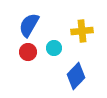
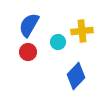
cyan circle: moved 4 px right, 6 px up
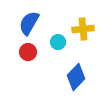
blue semicircle: moved 2 px up
yellow cross: moved 1 px right, 2 px up
blue diamond: moved 1 px down
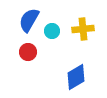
blue semicircle: moved 3 px up
cyan circle: moved 6 px left, 11 px up
blue diamond: rotated 16 degrees clockwise
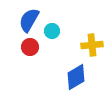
yellow cross: moved 9 px right, 16 px down
red circle: moved 2 px right, 5 px up
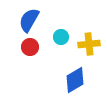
cyan circle: moved 9 px right, 6 px down
yellow cross: moved 3 px left, 1 px up
blue diamond: moved 1 px left, 3 px down
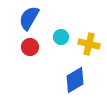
blue semicircle: moved 2 px up
yellow cross: rotated 20 degrees clockwise
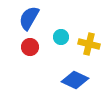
blue diamond: rotated 56 degrees clockwise
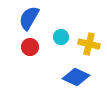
blue diamond: moved 1 px right, 3 px up
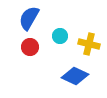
cyan circle: moved 1 px left, 1 px up
blue diamond: moved 1 px left, 1 px up
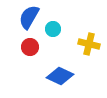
blue semicircle: moved 1 px up
cyan circle: moved 7 px left, 7 px up
blue diamond: moved 15 px left
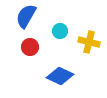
blue semicircle: moved 3 px left, 1 px up
cyan circle: moved 7 px right, 2 px down
yellow cross: moved 2 px up
